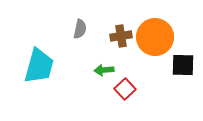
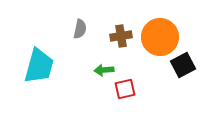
orange circle: moved 5 px right
black square: rotated 30 degrees counterclockwise
red square: rotated 30 degrees clockwise
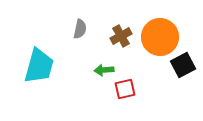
brown cross: rotated 20 degrees counterclockwise
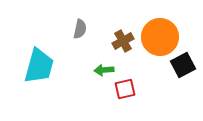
brown cross: moved 2 px right, 5 px down
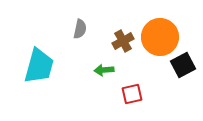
red square: moved 7 px right, 5 px down
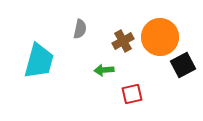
cyan trapezoid: moved 5 px up
